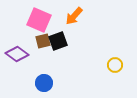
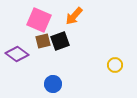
black square: moved 2 px right
blue circle: moved 9 px right, 1 px down
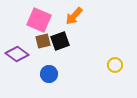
blue circle: moved 4 px left, 10 px up
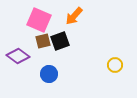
purple diamond: moved 1 px right, 2 px down
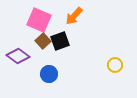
brown square: rotated 28 degrees counterclockwise
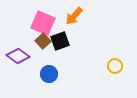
pink square: moved 4 px right, 3 px down
yellow circle: moved 1 px down
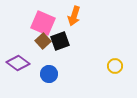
orange arrow: rotated 24 degrees counterclockwise
purple diamond: moved 7 px down
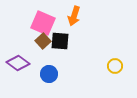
black square: rotated 24 degrees clockwise
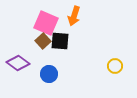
pink square: moved 3 px right
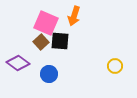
brown square: moved 2 px left, 1 px down
